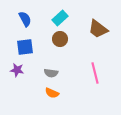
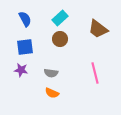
purple star: moved 4 px right
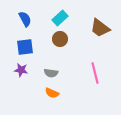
brown trapezoid: moved 2 px right, 1 px up
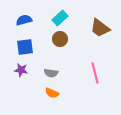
blue semicircle: moved 1 px left, 1 px down; rotated 77 degrees counterclockwise
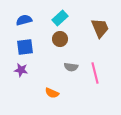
brown trapezoid: rotated 150 degrees counterclockwise
gray semicircle: moved 20 px right, 6 px up
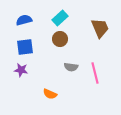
orange semicircle: moved 2 px left, 1 px down
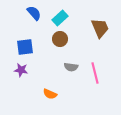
blue semicircle: moved 10 px right, 7 px up; rotated 63 degrees clockwise
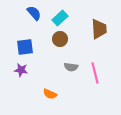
brown trapezoid: moved 1 px left, 1 px down; rotated 20 degrees clockwise
